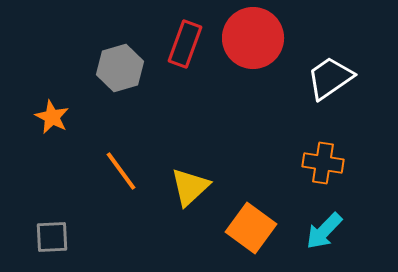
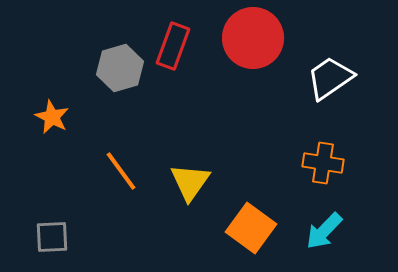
red rectangle: moved 12 px left, 2 px down
yellow triangle: moved 5 px up; rotated 12 degrees counterclockwise
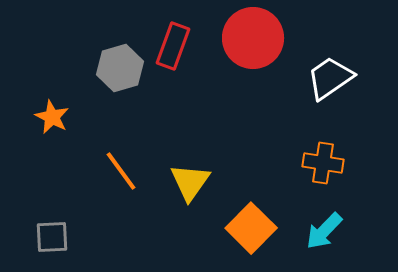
orange square: rotated 9 degrees clockwise
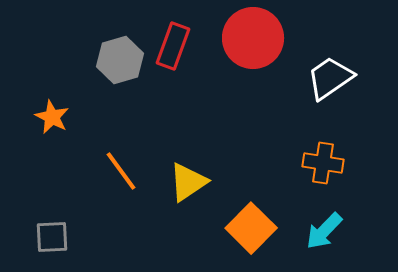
gray hexagon: moved 8 px up
yellow triangle: moved 2 px left; rotated 21 degrees clockwise
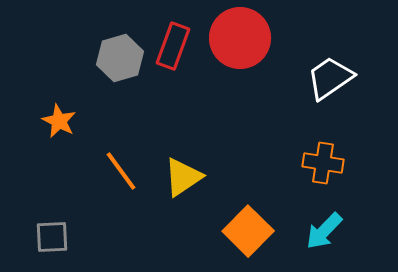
red circle: moved 13 px left
gray hexagon: moved 2 px up
orange star: moved 7 px right, 4 px down
yellow triangle: moved 5 px left, 5 px up
orange square: moved 3 px left, 3 px down
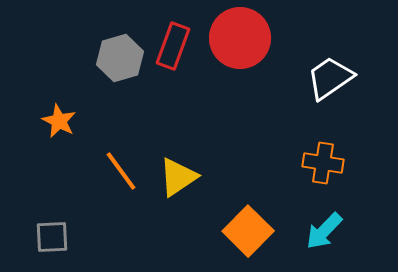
yellow triangle: moved 5 px left
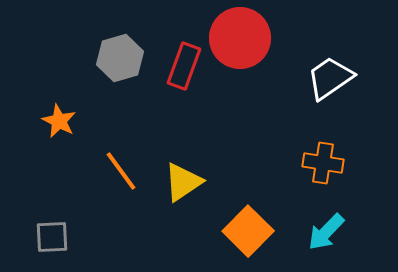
red rectangle: moved 11 px right, 20 px down
yellow triangle: moved 5 px right, 5 px down
cyan arrow: moved 2 px right, 1 px down
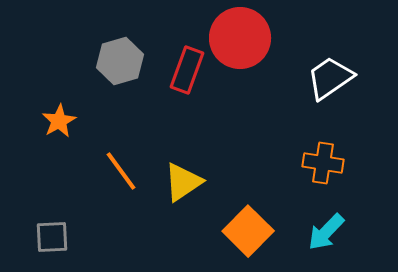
gray hexagon: moved 3 px down
red rectangle: moved 3 px right, 4 px down
orange star: rotated 16 degrees clockwise
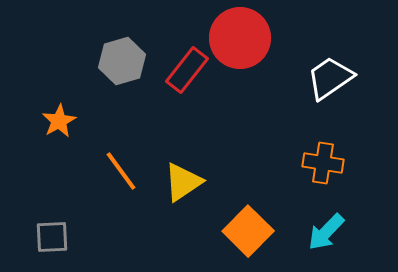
gray hexagon: moved 2 px right
red rectangle: rotated 18 degrees clockwise
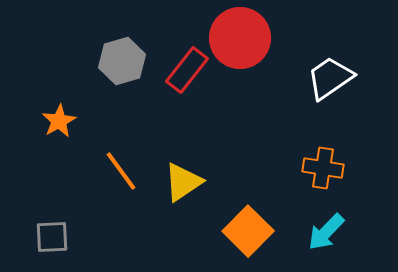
orange cross: moved 5 px down
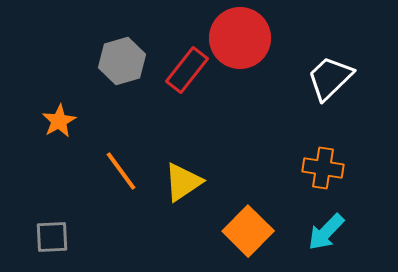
white trapezoid: rotated 9 degrees counterclockwise
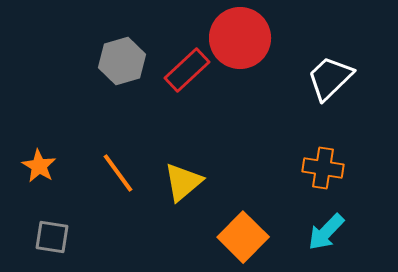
red rectangle: rotated 9 degrees clockwise
orange star: moved 20 px left, 45 px down; rotated 12 degrees counterclockwise
orange line: moved 3 px left, 2 px down
yellow triangle: rotated 6 degrees counterclockwise
orange square: moved 5 px left, 6 px down
gray square: rotated 12 degrees clockwise
